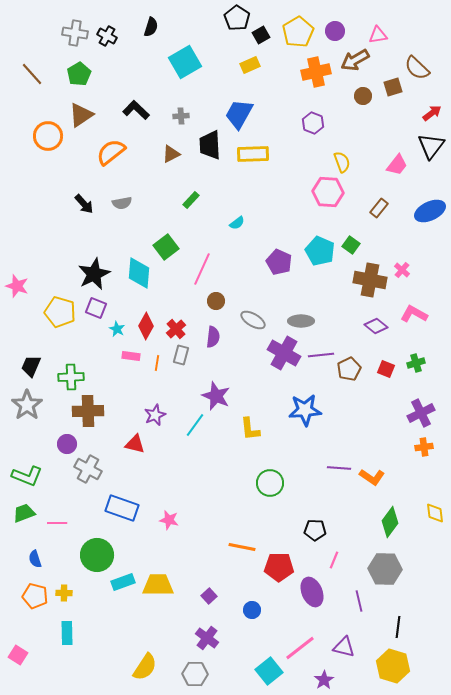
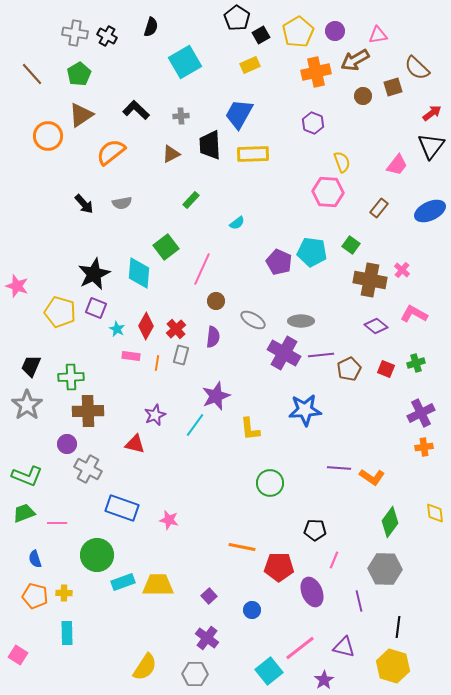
cyan pentagon at (320, 251): moved 8 px left, 1 px down; rotated 16 degrees counterclockwise
purple star at (216, 396): rotated 28 degrees clockwise
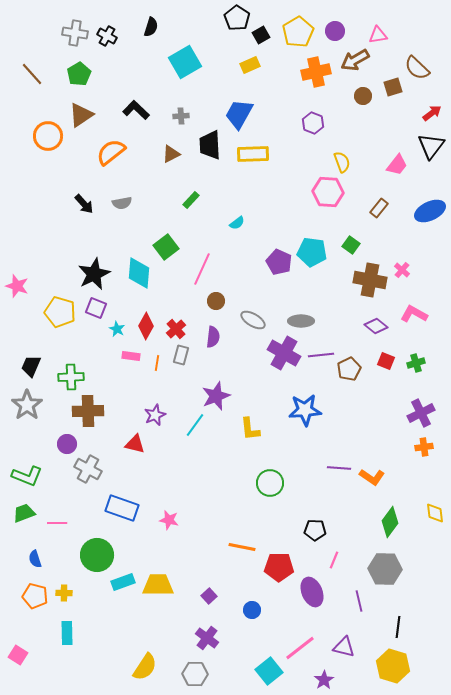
red square at (386, 369): moved 8 px up
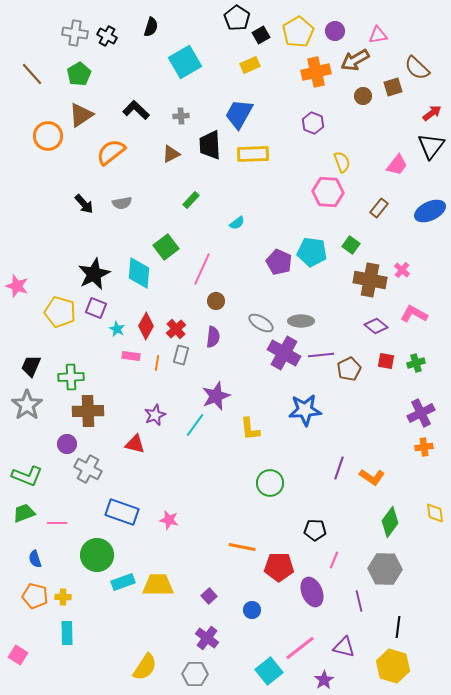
gray ellipse at (253, 320): moved 8 px right, 3 px down
red square at (386, 361): rotated 12 degrees counterclockwise
purple line at (339, 468): rotated 75 degrees counterclockwise
blue rectangle at (122, 508): moved 4 px down
yellow cross at (64, 593): moved 1 px left, 4 px down
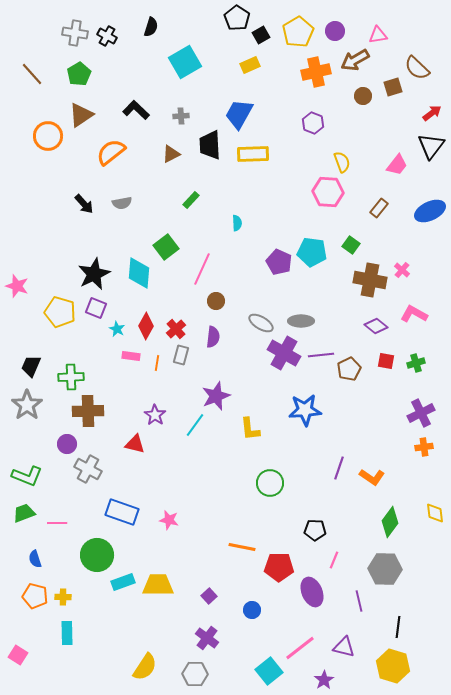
cyan semicircle at (237, 223): rotated 56 degrees counterclockwise
purple star at (155, 415): rotated 15 degrees counterclockwise
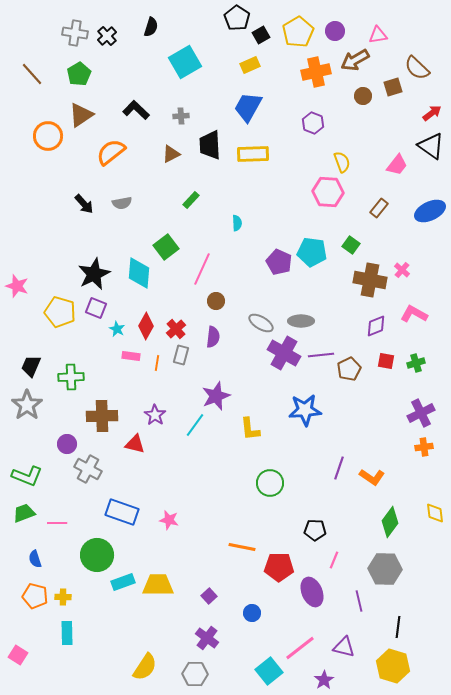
black cross at (107, 36): rotated 18 degrees clockwise
blue trapezoid at (239, 114): moved 9 px right, 7 px up
black triangle at (431, 146): rotated 32 degrees counterclockwise
purple diamond at (376, 326): rotated 60 degrees counterclockwise
brown cross at (88, 411): moved 14 px right, 5 px down
blue circle at (252, 610): moved 3 px down
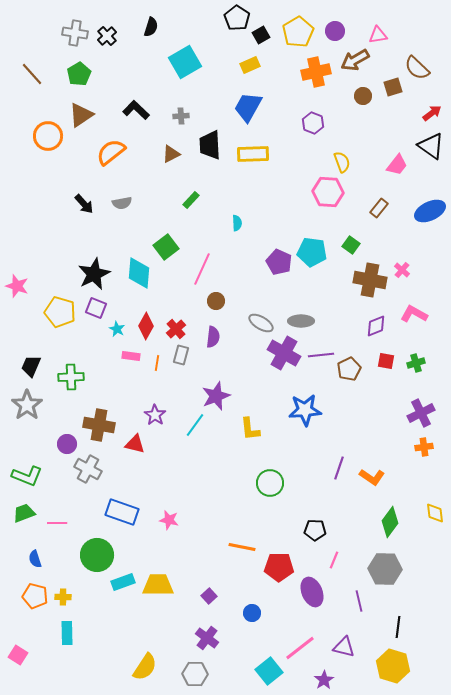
brown cross at (102, 416): moved 3 px left, 9 px down; rotated 12 degrees clockwise
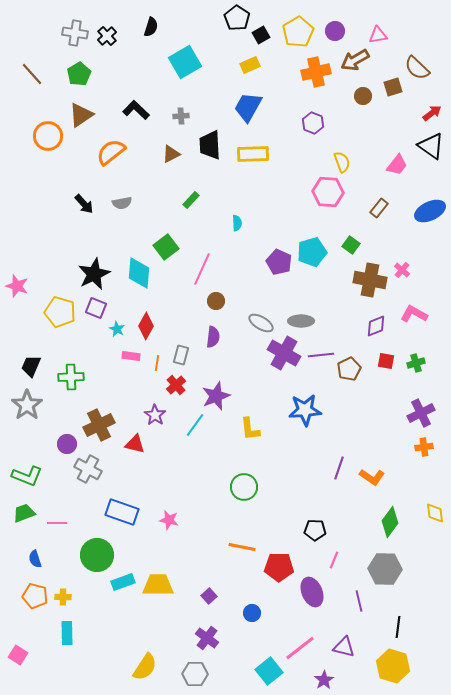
cyan pentagon at (312, 252): rotated 24 degrees counterclockwise
red cross at (176, 329): moved 56 px down
brown cross at (99, 425): rotated 36 degrees counterclockwise
green circle at (270, 483): moved 26 px left, 4 px down
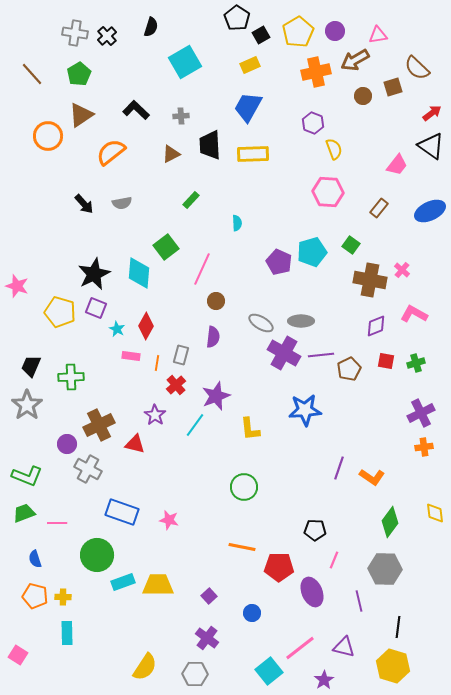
yellow semicircle at (342, 162): moved 8 px left, 13 px up
